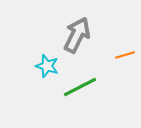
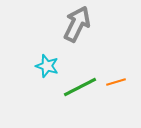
gray arrow: moved 11 px up
orange line: moved 9 px left, 27 px down
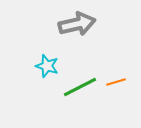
gray arrow: rotated 51 degrees clockwise
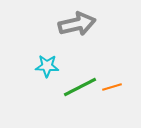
cyan star: rotated 15 degrees counterclockwise
orange line: moved 4 px left, 5 px down
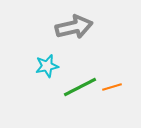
gray arrow: moved 3 px left, 3 px down
cyan star: rotated 15 degrees counterclockwise
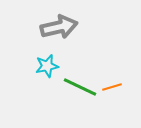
gray arrow: moved 15 px left
green line: rotated 52 degrees clockwise
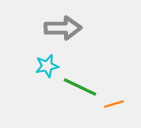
gray arrow: moved 4 px right, 1 px down; rotated 12 degrees clockwise
orange line: moved 2 px right, 17 px down
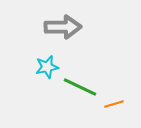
gray arrow: moved 1 px up
cyan star: moved 1 px down
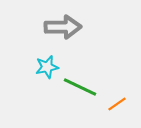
orange line: moved 3 px right; rotated 18 degrees counterclockwise
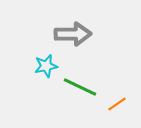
gray arrow: moved 10 px right, 7 px down
cyan star: moved 1 px left, 1 px up
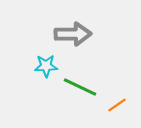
cyan star: rotated 10 degrees clockwise
orange line: moved 1 px down
